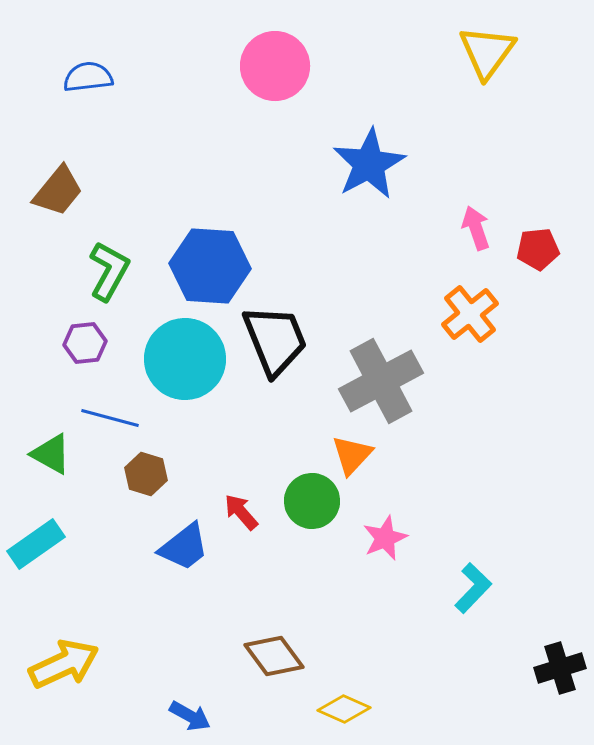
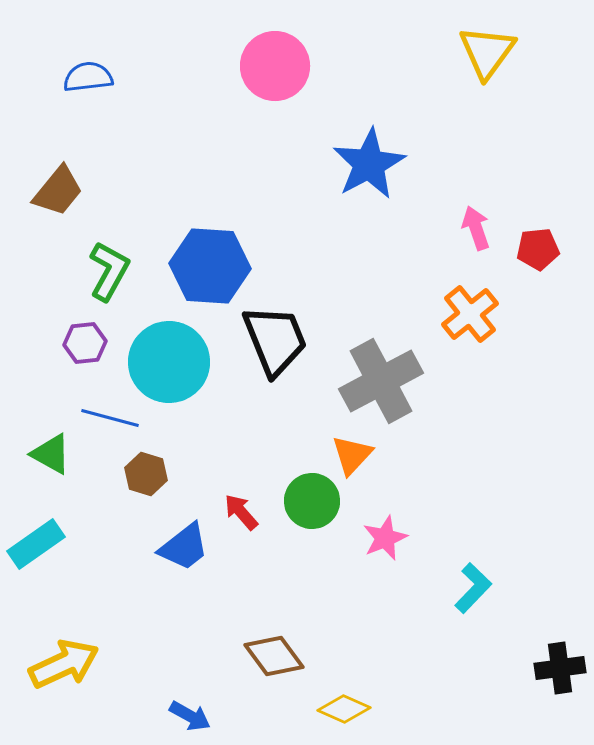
cyan circle: moved 16 px left, 3 px down
black cross: rotated 9 degrees clockwise
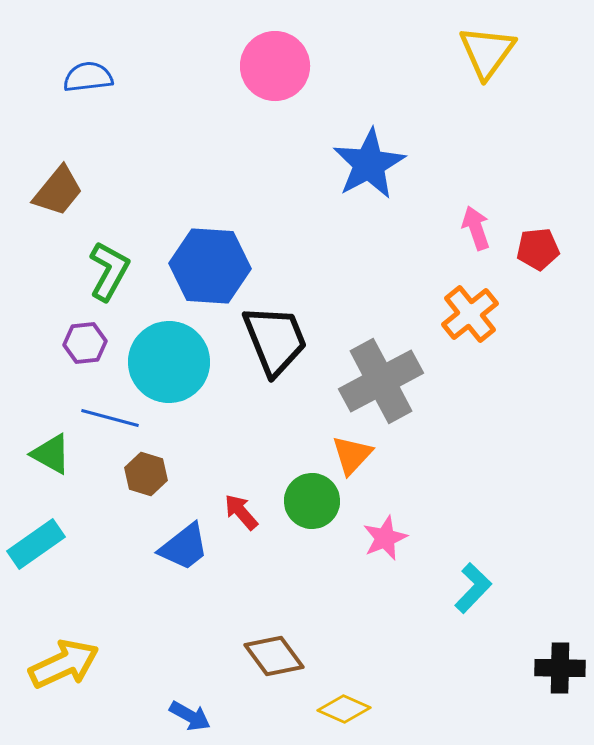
black cross: rotated 9 degrees clockwise
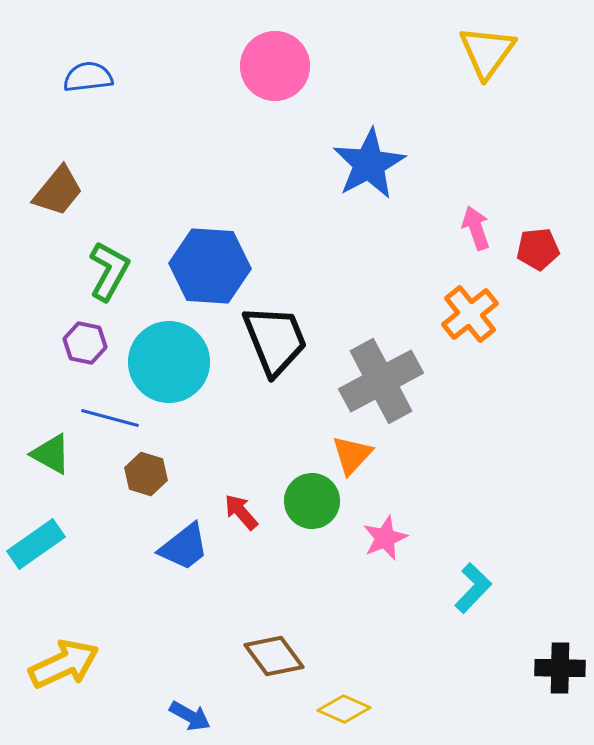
purple hexagon: rotated 18 degrees clockwise
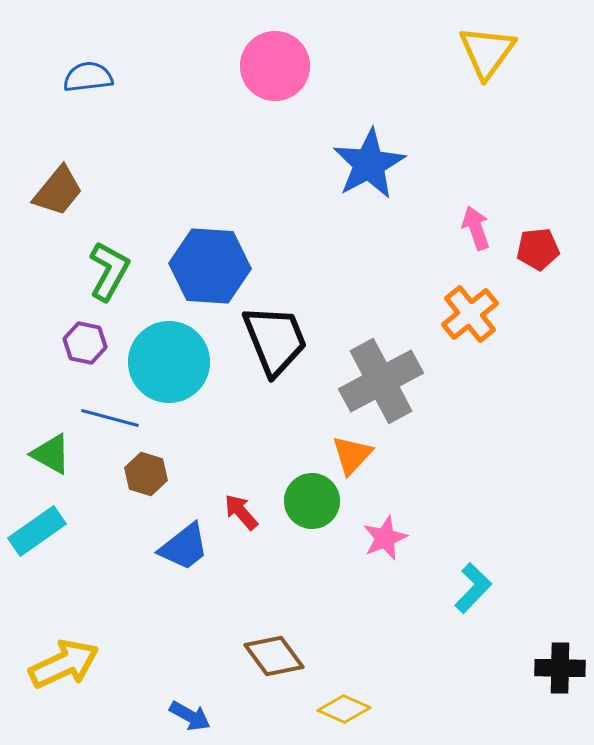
cyan rectangle: moved 1 px right, 13 px up
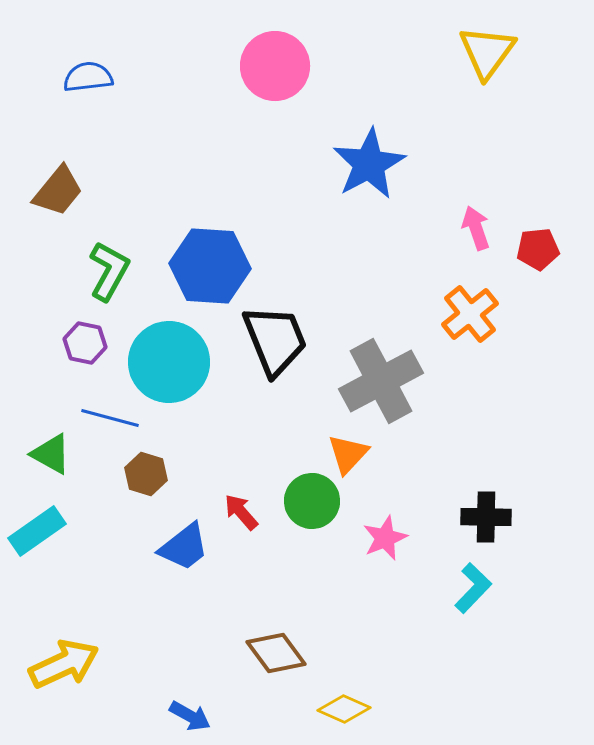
orange triangle: moved 4 px left, 1 px up
brown diamond: moved 2 px right, 3 px up
black cross: moved 74 px left, 151 px up
